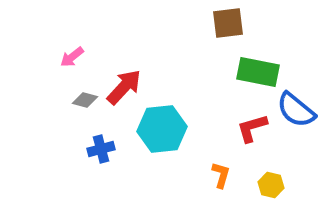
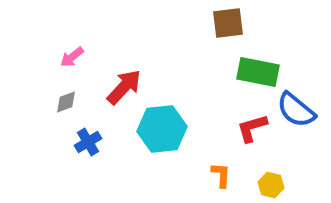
gray diamond: moved 19 px left, 2 px down; rotated 35 degrees counterclockwise
blue cross: moved 13 px left, 7 px up; rotated 16 degrees counterclockwise
orange L-shape: rotated 12 degrees counterclockwise
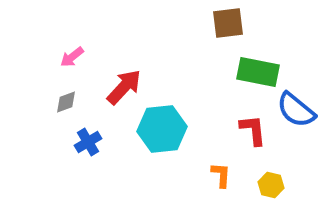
red L-shape: moved 1 px right, 2 px down; rotated 100 degrees clockwise
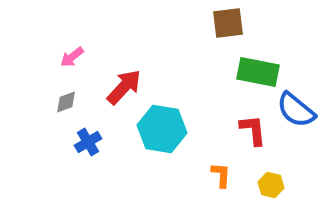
cyan hexagon: rotated 15 degrees clockwise
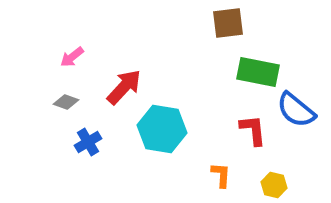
gray diamond: rotated 40 degrees clockwise
yellow hexagon: moved 3 px right
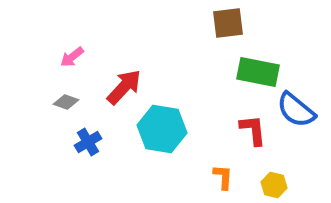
orange L-shape: moved 2 px right, 2 px down
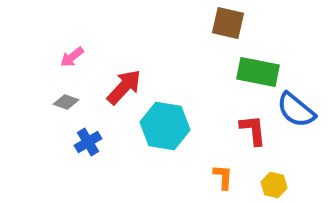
brown square: rotated 20 degrees clockwise
cyan hexagon: moved 3 px right, 3 px up
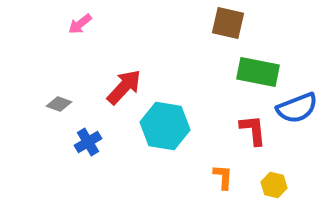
pink arrow: moved 8 px right, 33 px up
gray diamond: moved 7 px left, 2 px down
blue semicircle: moved 1 px right, 2 px up; rotated 60 degrees counterclockwise
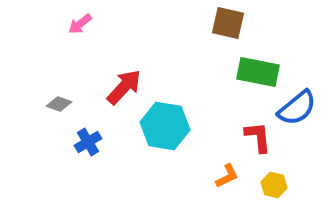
blue semicircle: rotated 18 degrees counterclockwise
red L-shape: moved 5 px right, 7 px down
orange L-shape: moved 4 px right, 1 px up; rotated 60 degrees clockwise
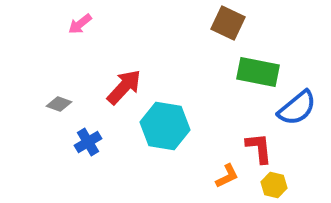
brown square: rotated 12 degrees clockwise
red L-shape: moved 1 px right, 11 px down
